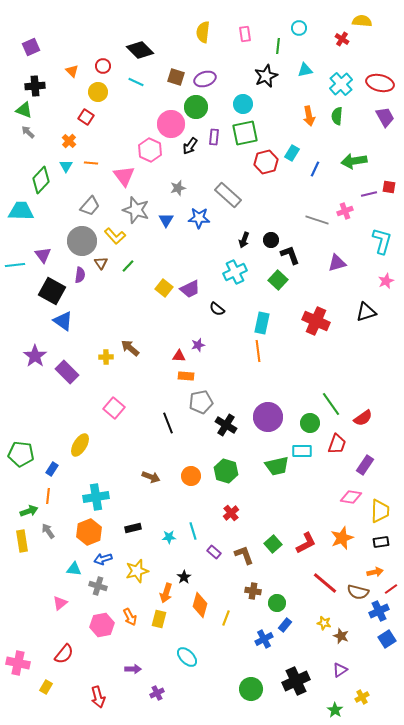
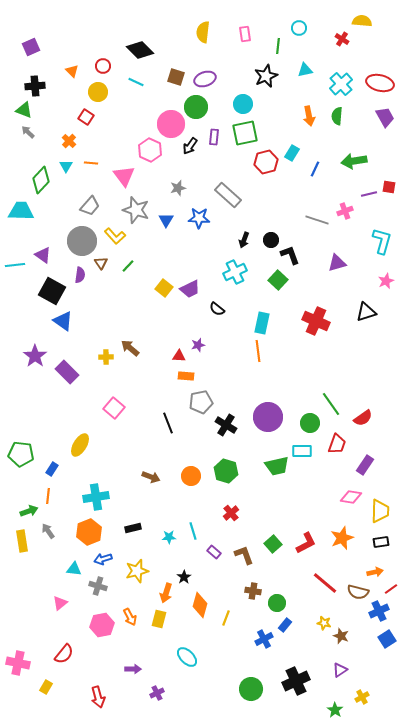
purple triangle at (43, 255): rotated 18 degrees counterclockwise
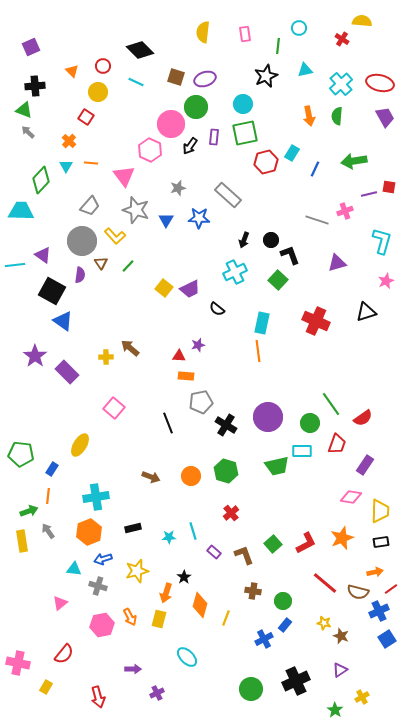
green circle at (277, 603): moved 6 px right, 2 px up
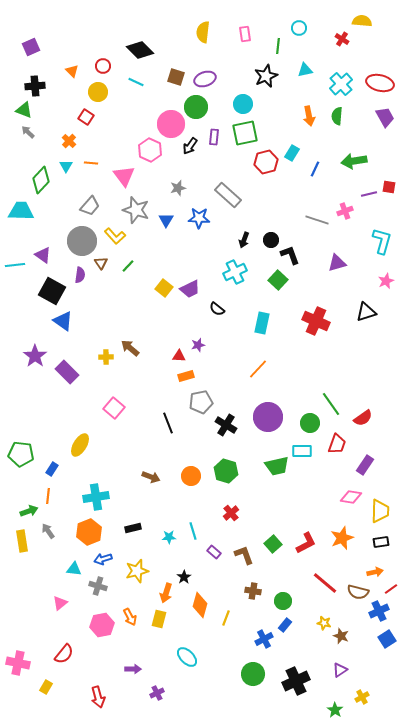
orange line at (258, 351): moved 18 px down; rotated 50 degrees clockwise
orange rectangle at (186, 376): rotated 21 degrees counterclockwise
green circle at (251, 689): moved 2 px right, 15 px up
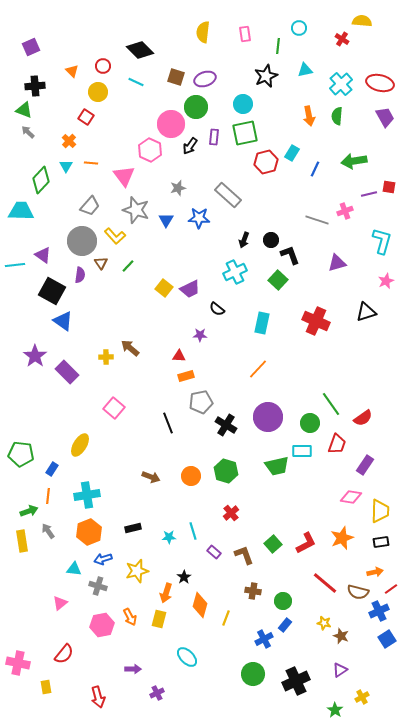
purple star at (198, 345): moved 2 px right, 10 px up; rotated 16 degrees clockwise
cyan cross at (96, 497): moved 9 px left, 2 px up
yellow rectangle at (46, 687): rotated 40 degrees counterclockwise
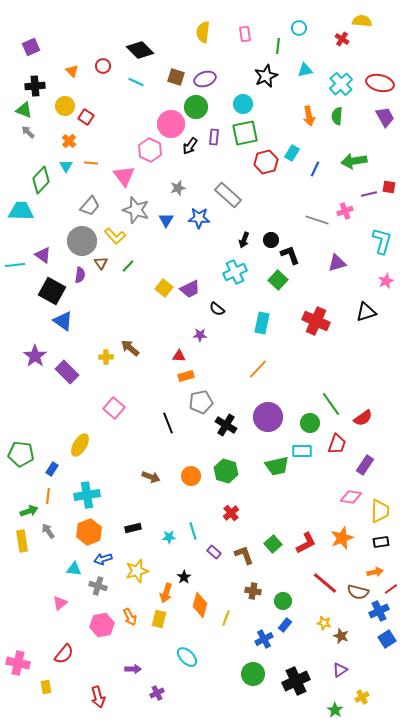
yellow circle at (98, 92): moved 33 px left, 14 px down
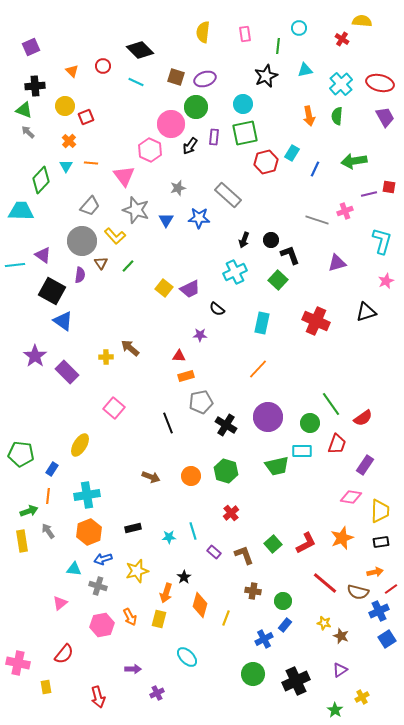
red square at (86, 117): rotated 35 degrees clockwise
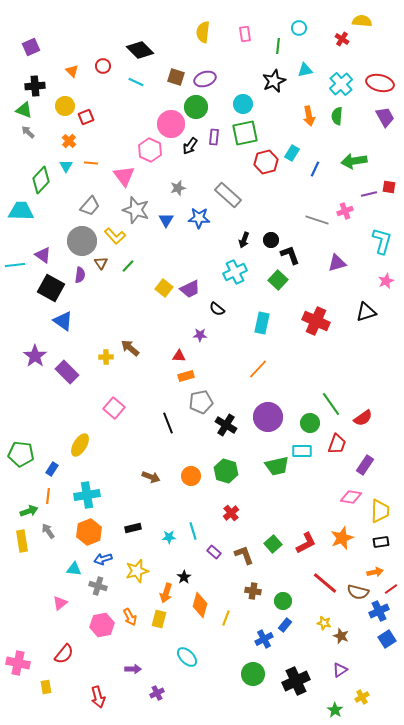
black star at (266, 76): moved 8 px right, 5 px down
black square at (52, 291): moved 1 px left, 3 px up
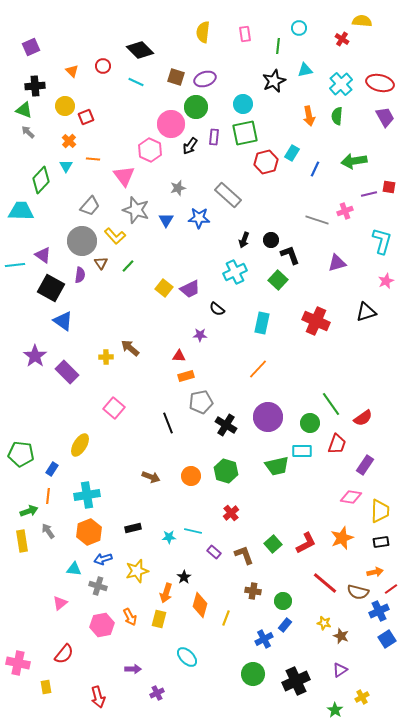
orange line at (91, 163): moved 2 px right, 4 px up
cyan line at (193, 531): rotated 60 degrees counterclockwise
